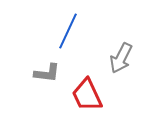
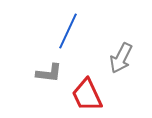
gray L-shape: moved 2 px right
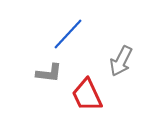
blue line: moved 3 px down; rotated 18 degrees clockwise
gray arrow: moved 3 px down
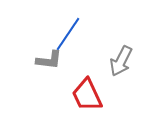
blue line: rotated 9 degrees counterclockwise
gray L-shape: moved 13 px up
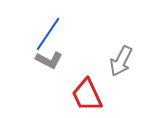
blue line: moved 20 px left
gray L-shape: rotated 20 degrees clockwise
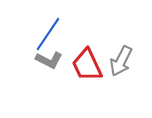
red trapezoid: moved 30 px up
